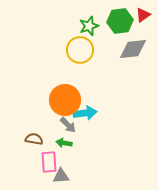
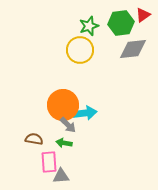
green hexagon: moved 1 px right, 2 px down
orange circle: moved 2 px left, 5 px down
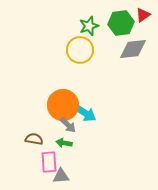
cyan arrow: rotated 40 degrees clockwise
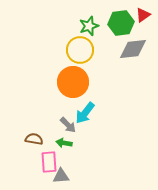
orange circle: moved 10 px right, 23 px up
cyan arrow: rotated 95 degrees clockwise
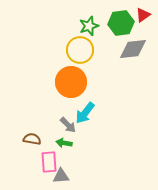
orange circle: moved 2 px left
brown semicircle: moved 2 px left
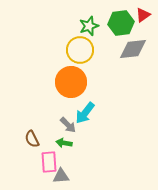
brown semicircle: rotated 126 degrees counterclockwise
